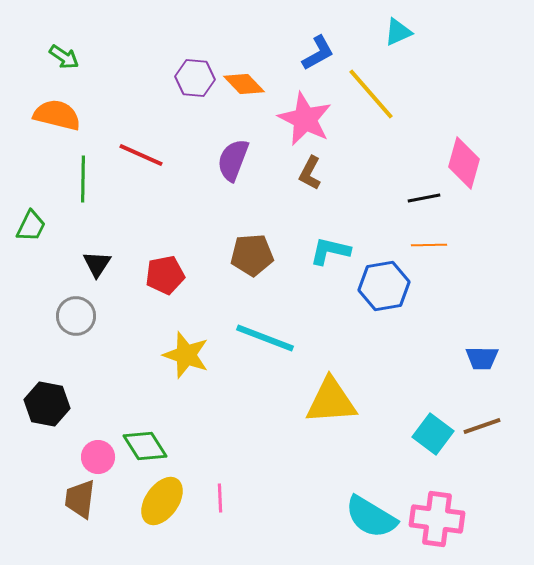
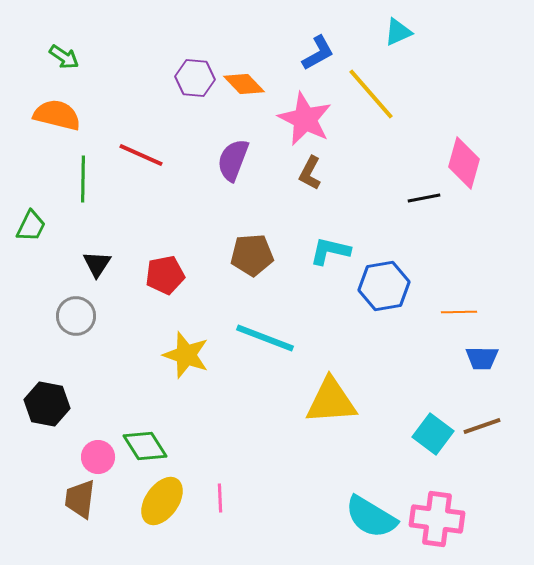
orange line: moved 30 px right, 67 px down
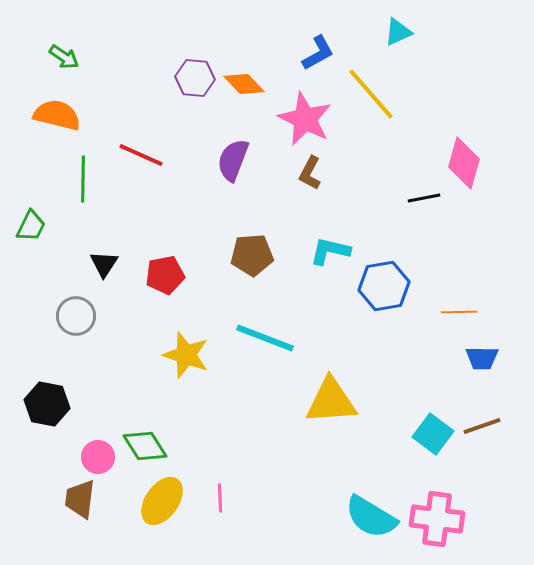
black triangle: moved 7 px right
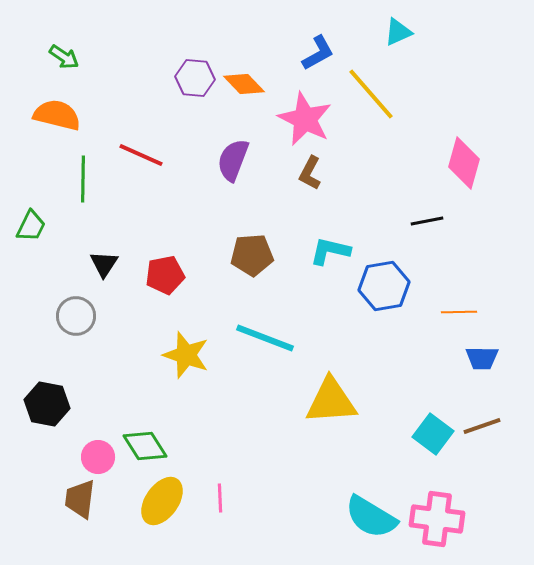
black line: moved 3 px right, 23 px down
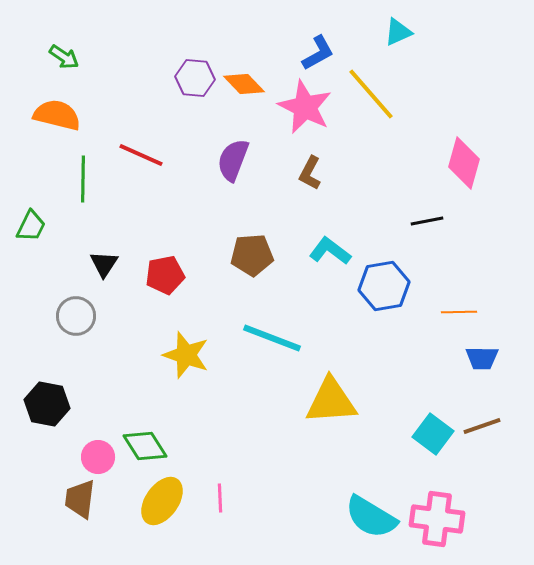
pink star: moved 12 px up
cyan L-shape: rotated 24 degrees clockwise
cyan line: moved 7 px right
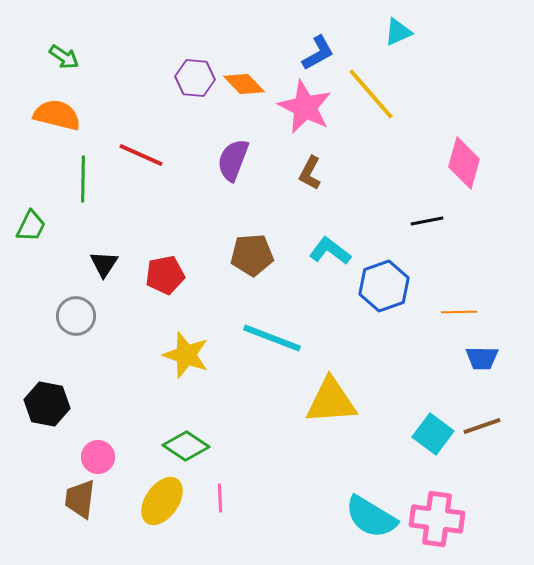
blue hexagon: rotated 9 degrees counterclockwise
green diamond: moved 41 px right; rotated 24 degrees counterclockwise
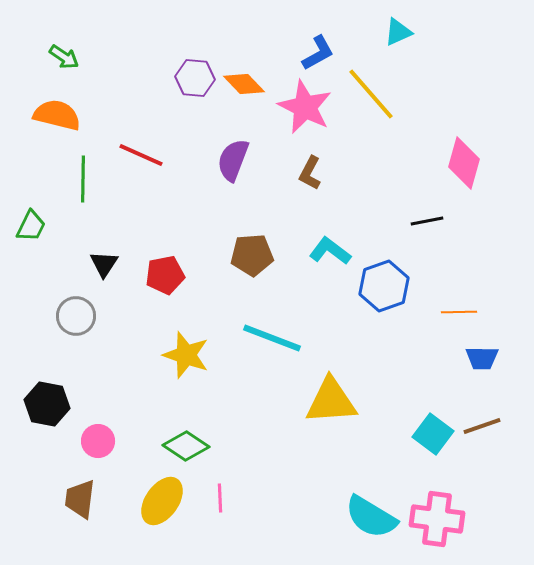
pink circle: moved 16 px up
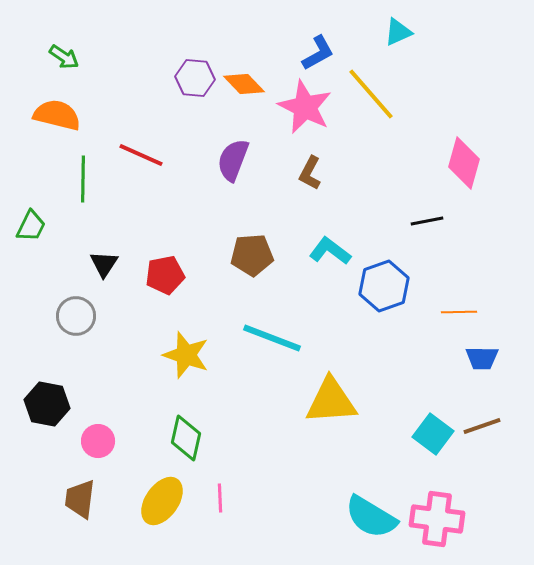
green diamond: moved 8 px up; rotated 69 degrees clockwise
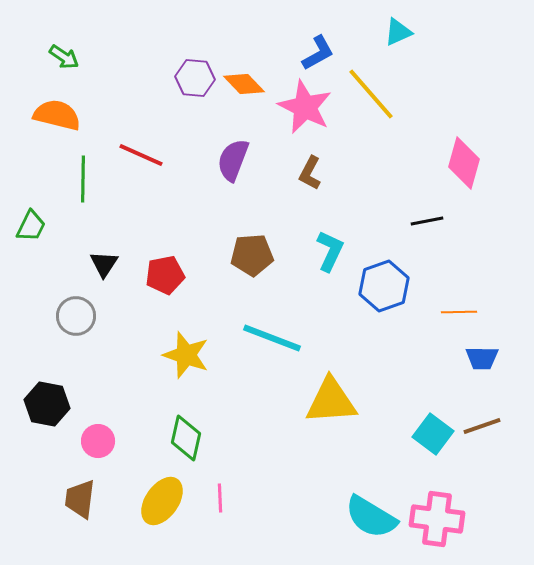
cyan L-shape: rotated 78 degrees clockwise
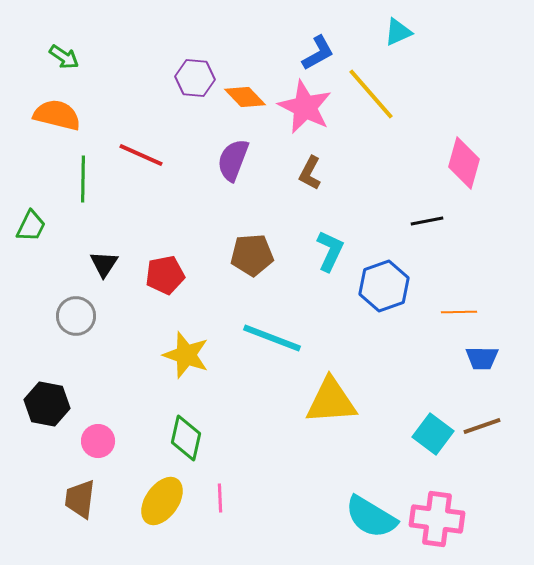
orange diamond: moved 1 px right, 13 px down
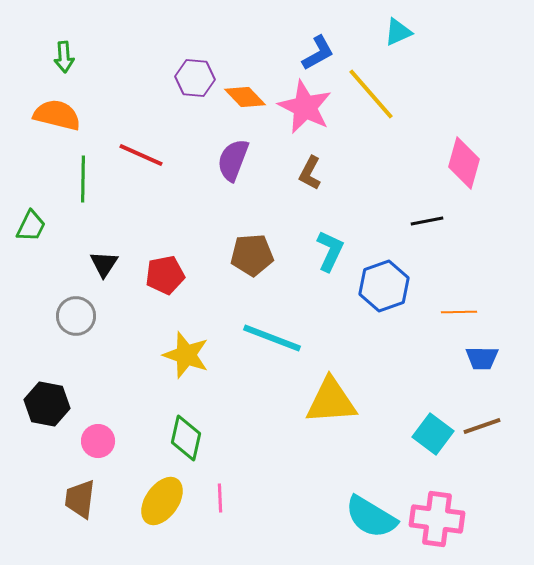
green arrow: rotated 52 degrees clockwise
